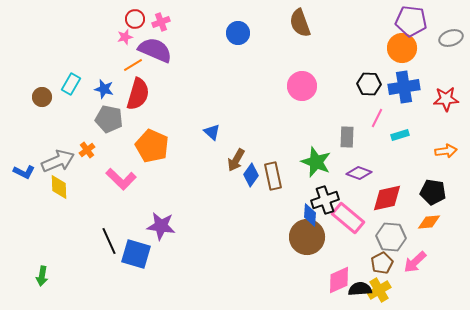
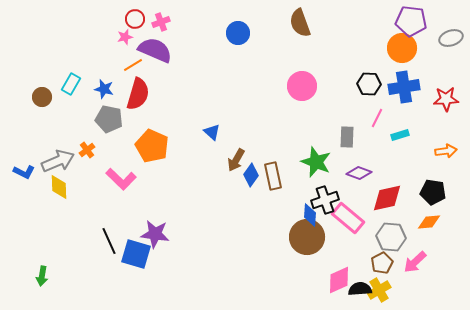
purple star at (161, 226): moved 6 px left, 8 px down
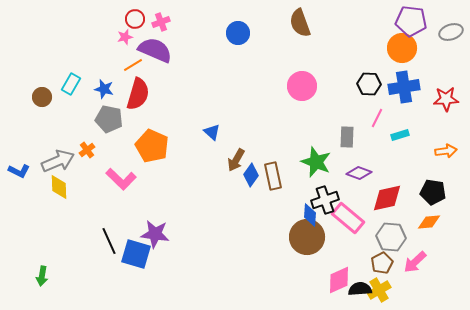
gray ellipse at (451, 38): moved 6 px up
blue L-shape at (24, 172): moved 5 px left, 1 px up
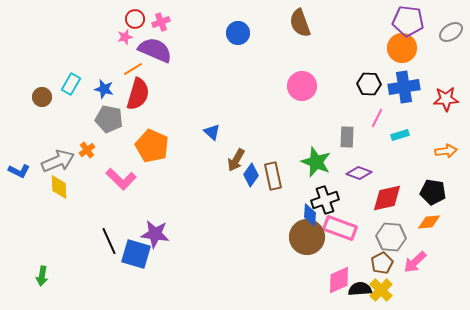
purple pentagon at (411, 21): moved 3 px left
gray ellipse at (451, 32): rotated 15 degrees counterclockwise
orange line at (133, 65): moved 4 px down
pink rectangle at (348, 218): moved 8 px left, 10 px down; rotated 20 degrees counterclockwise
yellow cross at (379, 290): moved 2 px right; rotated 15 degrees counterclockwise
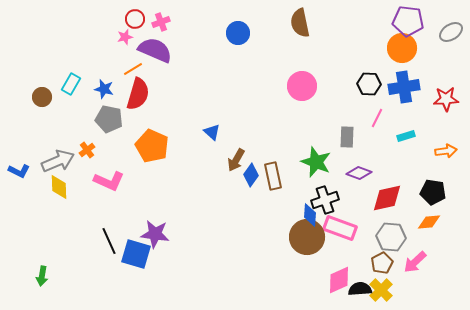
brown semicircle at (300, 23): rotated 8 degrees clockwise
cyan rectangle at (400, 135): moved 6 px right, 1 px down
pink L-shape at (121, 179): moved 12 px left, 2 px down; rotated 20 degrees counterclockwise
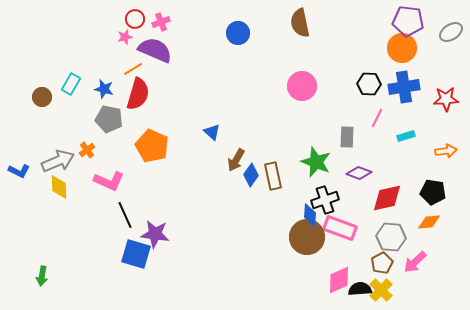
black line at (109, 241): moved 16 px right, 26 px up
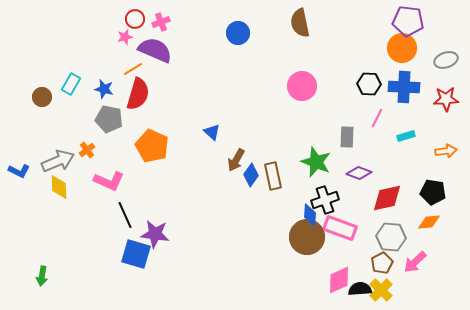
gray ellipse at (451, 32): moved 5 px left, 28 px down; rotated 15 degrees clockwise
blue cross at (404, 87): rotated 12 degrees clockwise
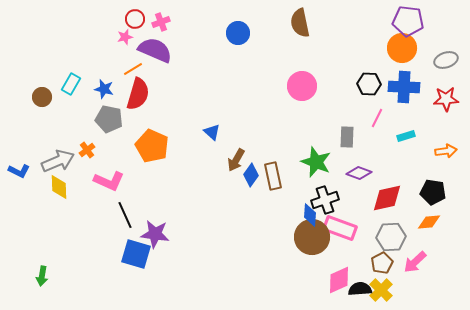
brown circle at (307, 237): moved 5 px right
gray hexagon at (391, 237): rotated 8 degrees counterclockwise
